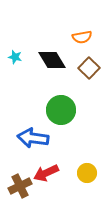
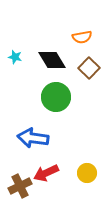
green circle: moved 5 px left, 13 px up
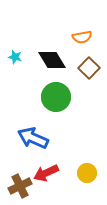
blue arrow: rotated 16 degrees clockwise
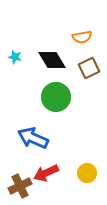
brown square: rotated 20 degrees clockwise
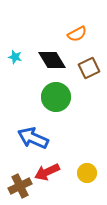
orange semicircle: moved 5 px left, 3 px up; rotated 18 degrees counterclockwise
red arrow: moved 1 px right, 1 px up
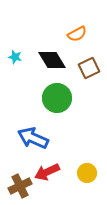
green circle: moved 1 px right, 1 px down
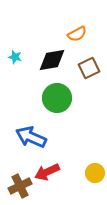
black diamond: rotated 68 degrees counterclockwise
blue arrow: moved 2 px left, 1 px up
yellow circle: moved 8 px right
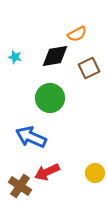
black diamond: moved 3 px right, 4 px up
green circle: moved 7 px left
brown cross: rotated 30 degrees counterclockwise
